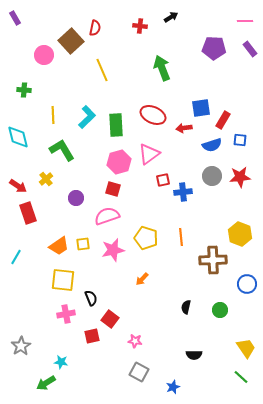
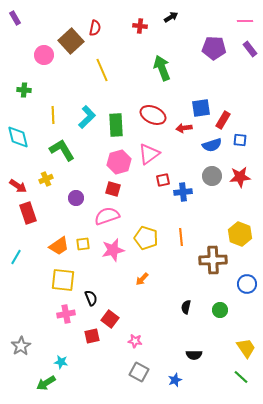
yellow cross at (46, 179): rotated 16 degrees clockwise
blue star at (173, 387): moved 2 px right, 7 px up
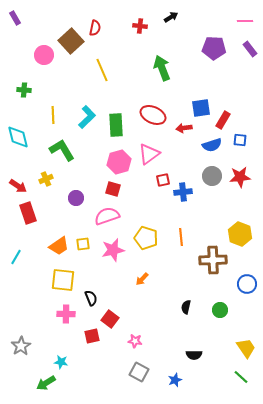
pink cross at (66, 314): rotated 12 degrees clockwise
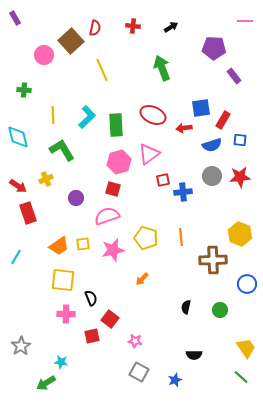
black arrow at (171, 17): moved 10 px down
red cross at (140, 26): moved 7 px left
purple rectangle at (250, 49): moved 16 px left, 27 px down
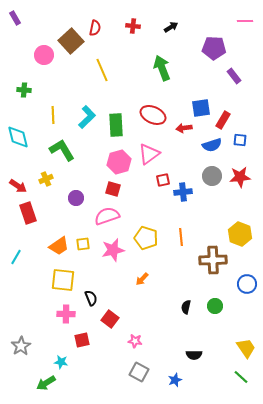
green circle at (220, 310): moved 5 px left, 4 px up
red square at (92, 336): moved 10 px left, 4 px down
